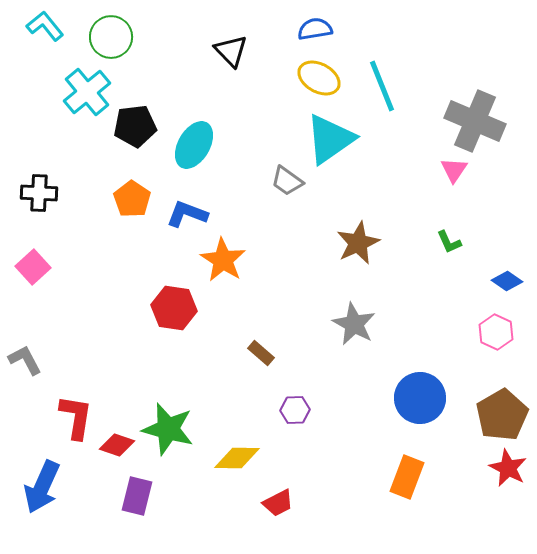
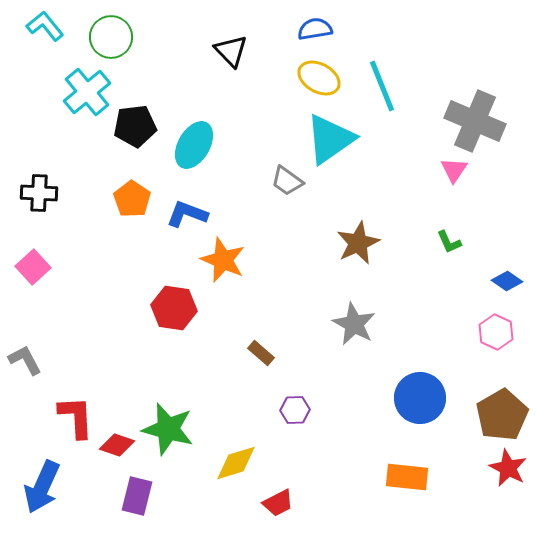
orange star: rotated 9 degrees counterclockwise
red L-shape: rotated 12 degrees counterclockwise
yellow diamond: moved 1 px left, 5 px down; rotated 18 degrees counterclockwise
orange rectangle: rotated 75 degrees clockwise
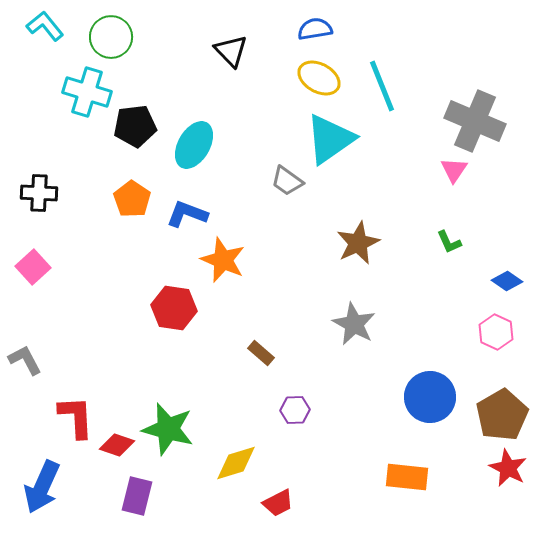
cyan cross: rotated 33 degrees counterclockwise
blue circle: moved 10 px right, 1 px up
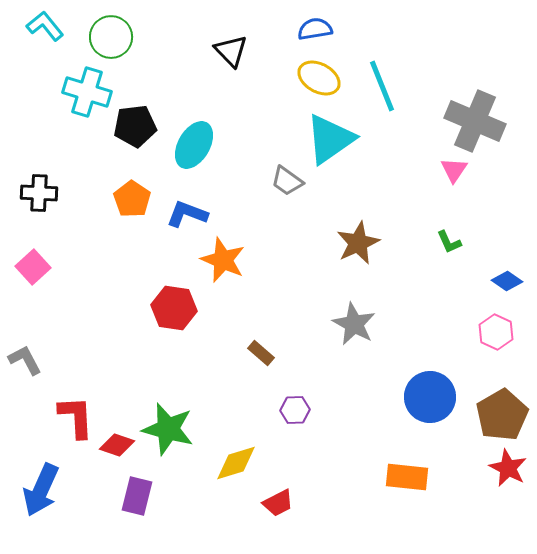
blue arrow: moved 1 px left, 3 px down
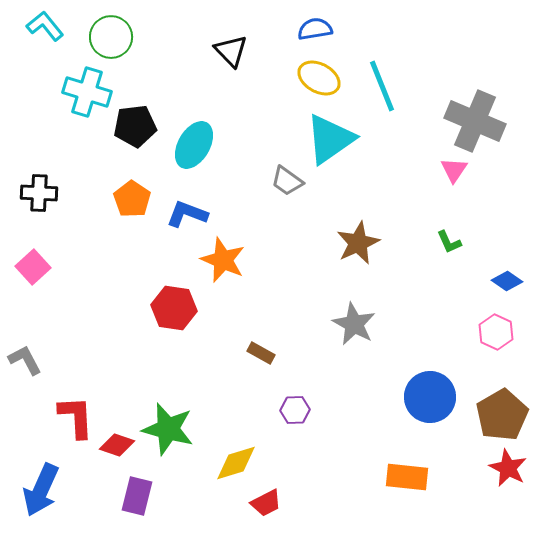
brown rectangle: rotated 12 degrees counterclockwise
red trapezoid: moved 12 px left
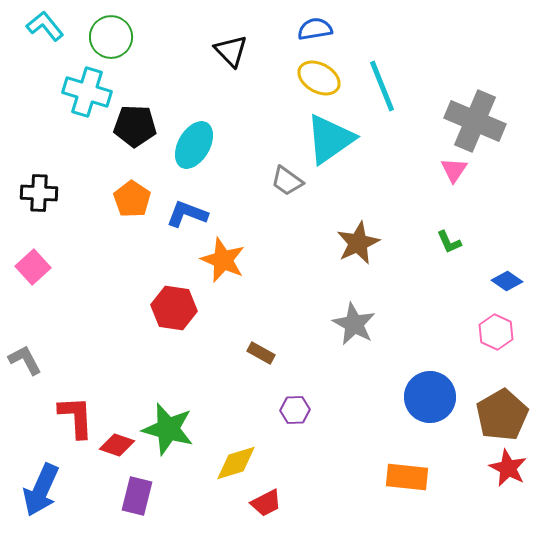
black pentagon: rotated 9 degrees clockwise
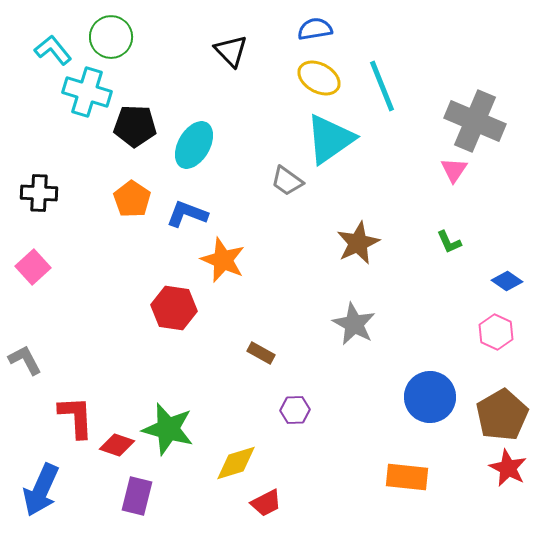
cyan L-shape: moved 8 px right, 24 px down
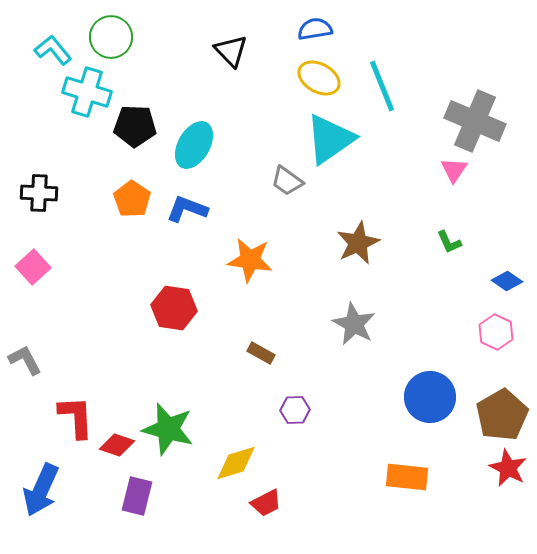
blue L-shape: moved 5 px up
orange star: moved 27 px right; rotated 15 degrees counterclockwise
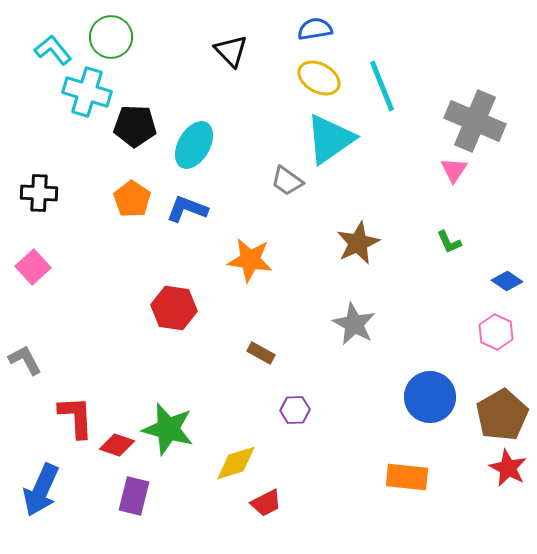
purple rectangle: moved 3 px left
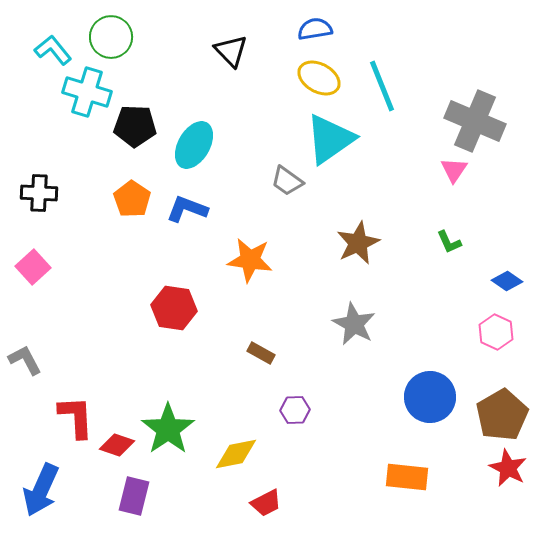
green star: rotated 22 degrees clockwise
yellow diamond: moved 9 px up; rotated 6 degrees clockwise
